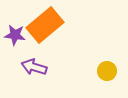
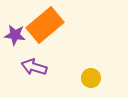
yellow circle: moved 16 px left, 7 px down
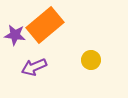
purple arrow: rotated 40 degrees counterclockwise
yellow circle: moved 18 px up
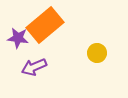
purple star: moved 3 px right, 3 px down
yellow circle: moved 6 px right, 7 px up
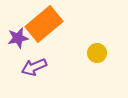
orange rectangle: moved 1 px left, 1 px up
purple star: rotated 20 degrees counterclockwise
